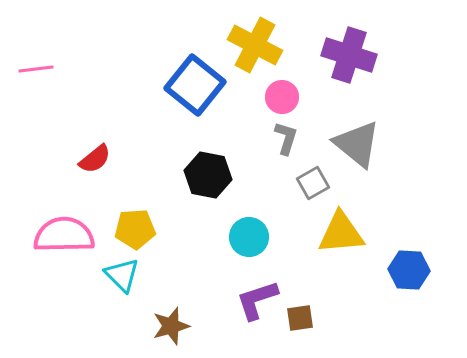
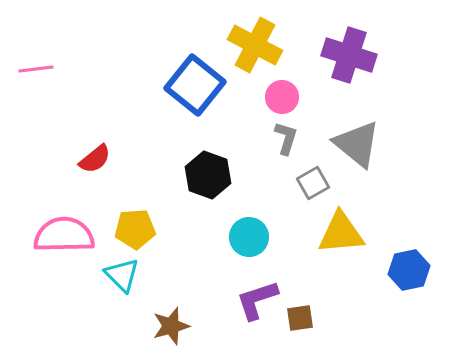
black hexagon: rotated 9 degrees clockwise
blue hexagon: rotated 15 degrees counterclockwise
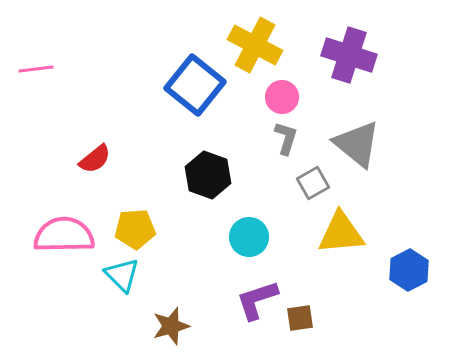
blue hexagon: rotated 15 degrees counterclockwise
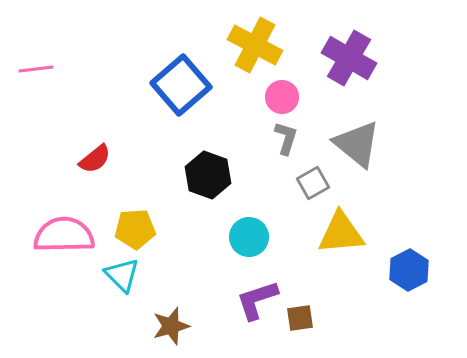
purple cross: moved 3 px down; rotated 12 degrees clockwise
blue square: moved 14 px left; rotated 10 degrees clockwise
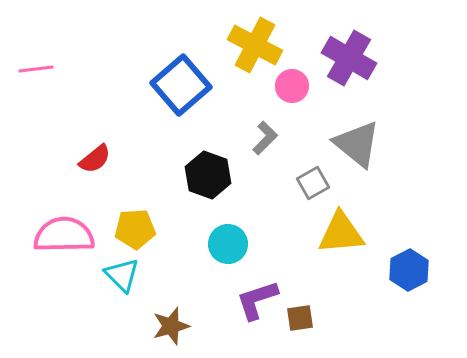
pink circle: moved 10 px right, 11 px up
gray L-shape: moved 21 px left; rotated 28 degrees clockwise
cyan circle: moved 21 px left, 7 px down
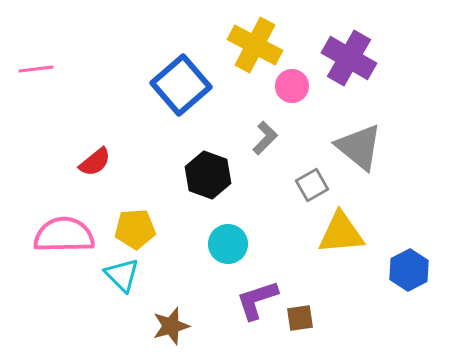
gray triangle: moved 2 px right, 3 px down
red semicircle: moved 3 px down
gray square: moved 1 px left, 2 px down
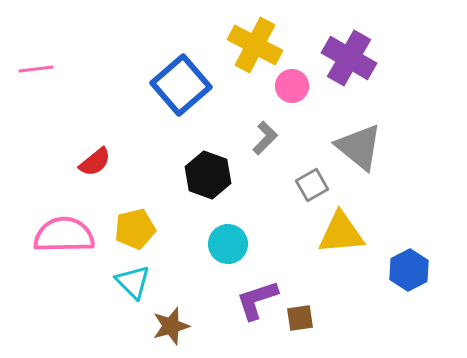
yellow pentagon: rotated 9 degrees counterclockwise
cyan triangle: moved 11 px right, 7 px down
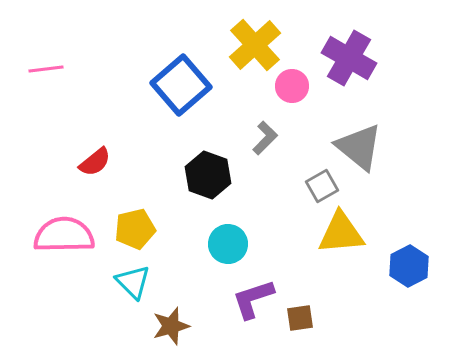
yellow cross: rotated 20 degrees clockwise
pink line: moved 10 px right
gray square: moved 10 px right, 1 px down
blue hexagon: moved 4 px up
purple L-shape: moved 4 px left, 1 px up
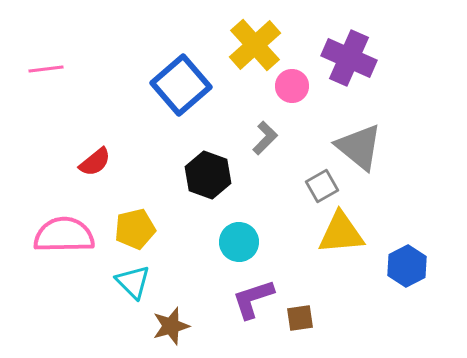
purple cross: rotated 6 degrees counterclockwise
cyan circle: moved 11 px right, 2 px up
blue hexagon: moved 2 px left
